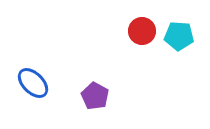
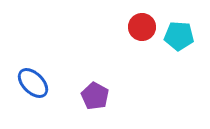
red circle: moved 4 px up
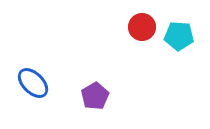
purple pentagon: rotated 12 degrees clockwise
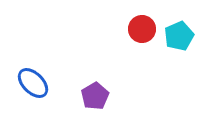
red circle: moved 2 px down
cyan pentagon: rotated 28 degrees counterclockwise
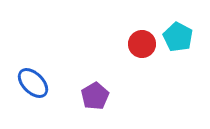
red circle: moved 15 px down
cyan pentagon: moved 1 px left, 1 px down; rotated 20 degrees counterclockwise
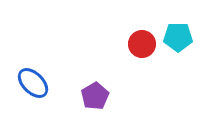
cyan pentagon: rotated 28 degrees counterclockwise
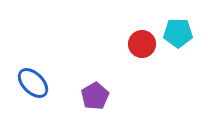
cyan pentagon: moved 4 px up
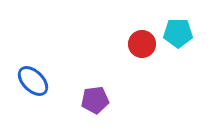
blue ellipse: moved 2 px up
purple pentagon: moved 4 px down; rotated 24 degrees clockwise
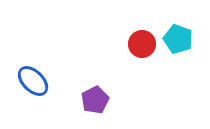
cyan pentagon: moved 6 px down; rotated 20 degrees clockwise
purple pentagon: rotated 20 degrees counterclockwise
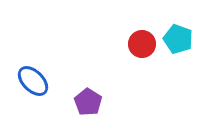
purple pentagon: moved 7 px left, 2 px down; rotated 12 degrees counterclockwise
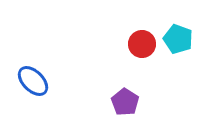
purple pentagon: moved 37 px right
